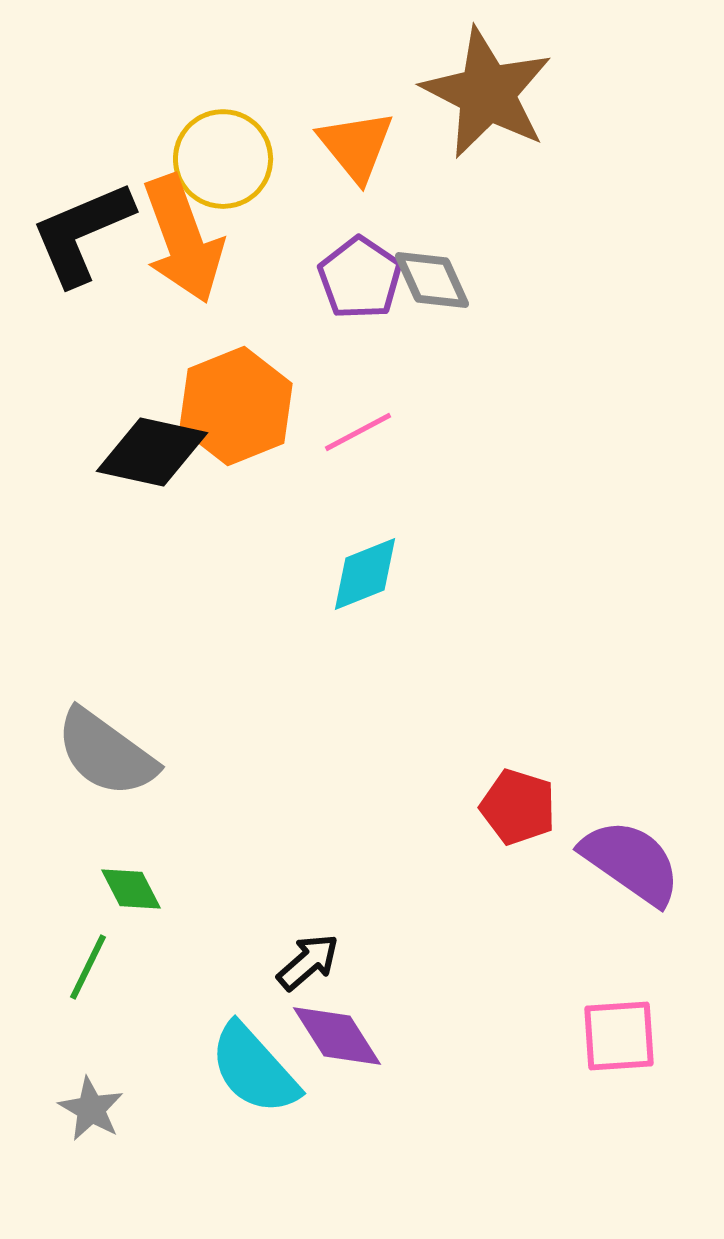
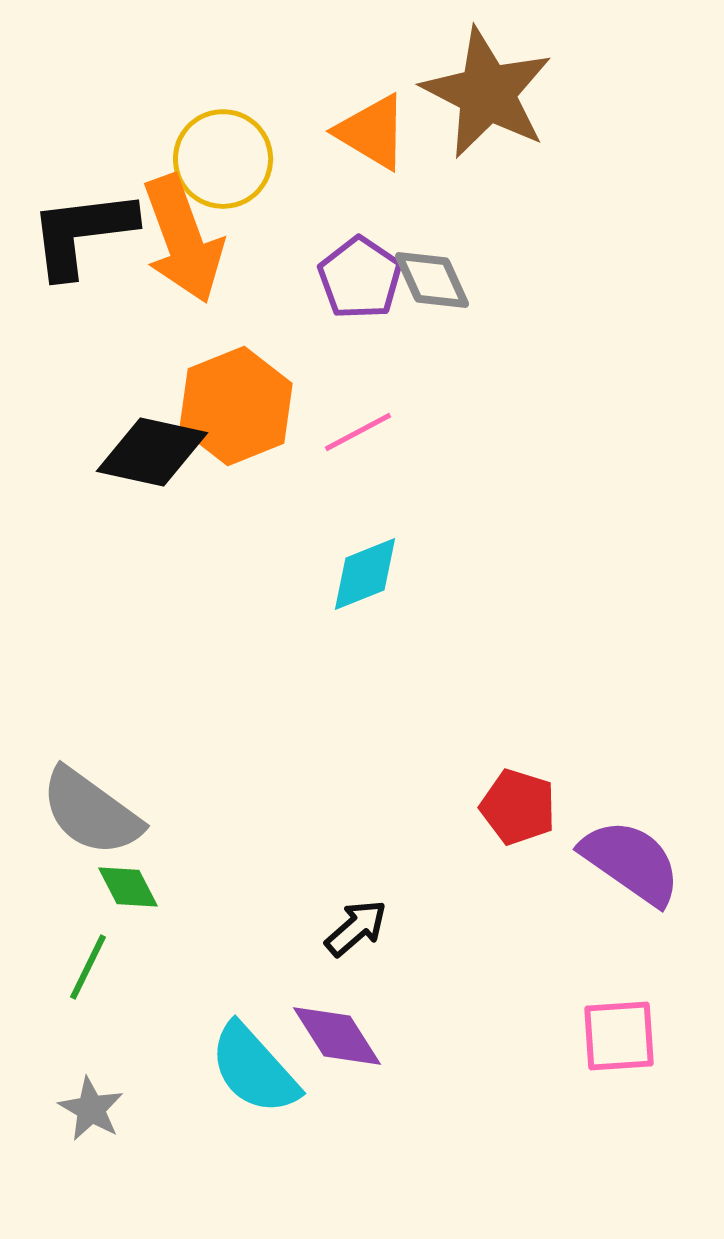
orange triangle: moved 16 px right, 14 px up; rotated 20 degrees counterclockwise
black L-shape: rotated 16 degrees clockwise
gray semicircle: moved 15 px left, 59 px down
green diamond: moved 3 px left, 2 px up
black arrow: moved 48 px right, 34 px up
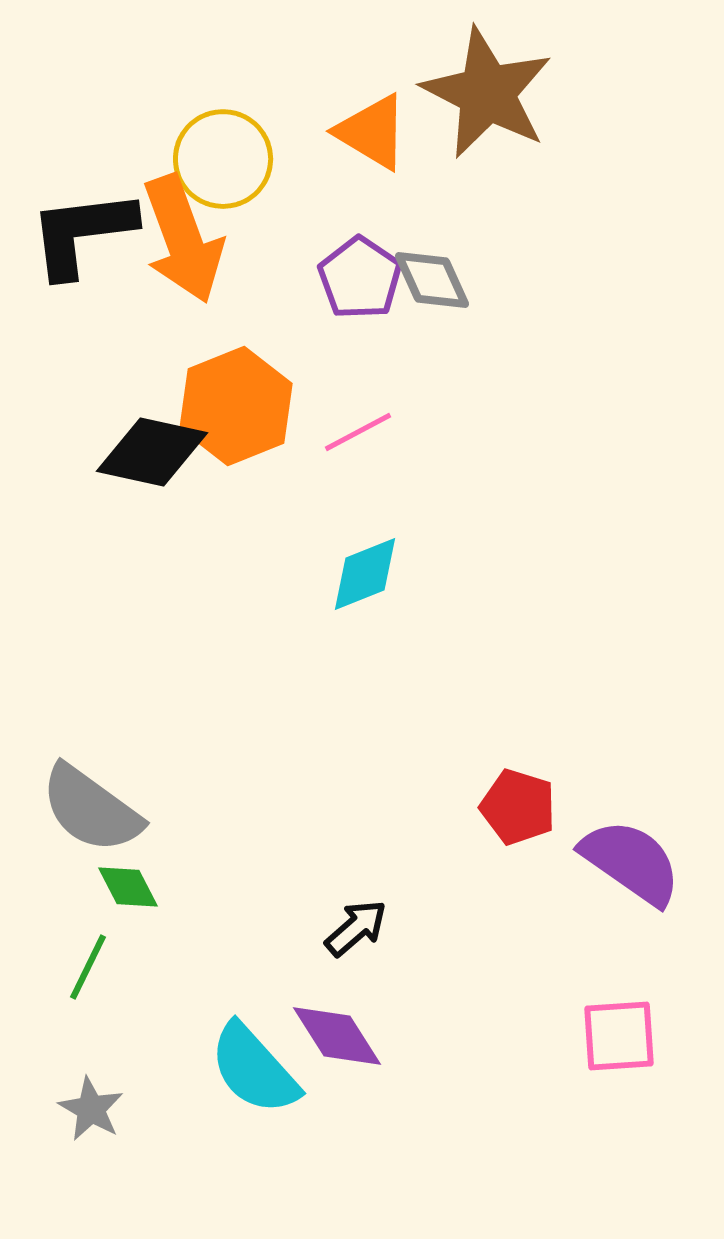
gray semicircle: moved 3 px up
